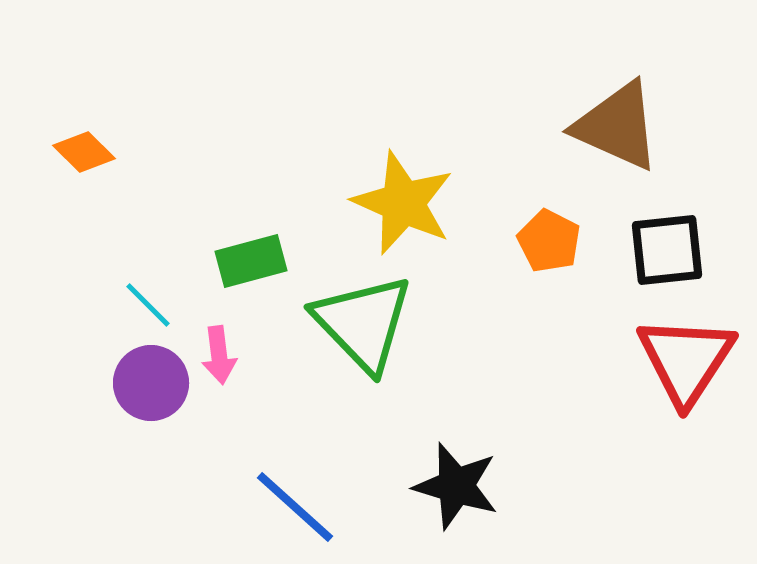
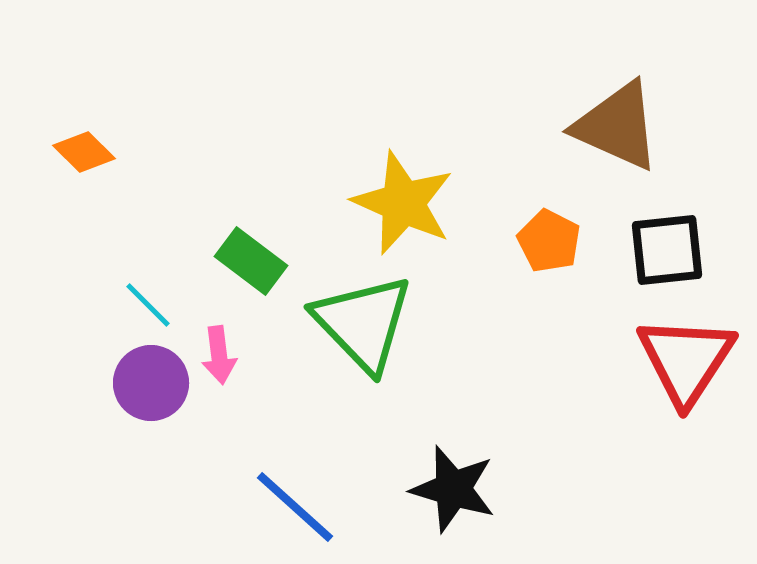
green rectangle: rotated 52 degrees clockwise
black star: moved 3 px left, 3 px down
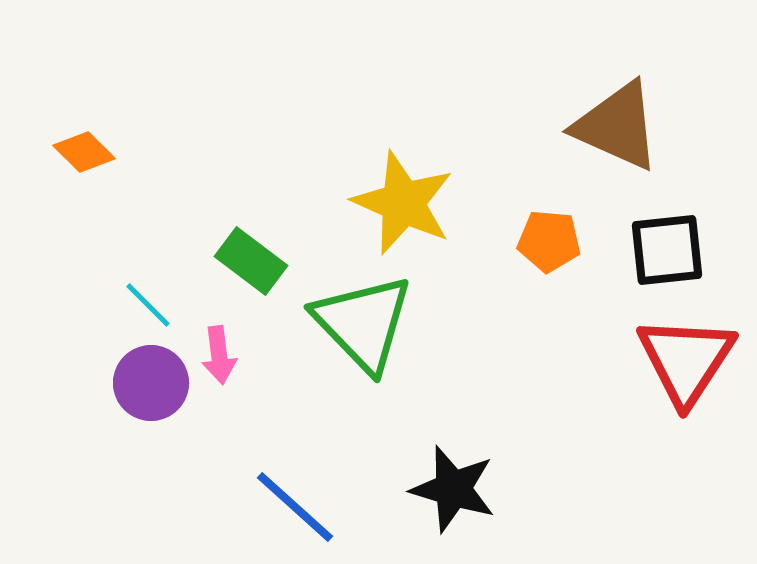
orange pentagon: rotated 22 degrees counterclockwise
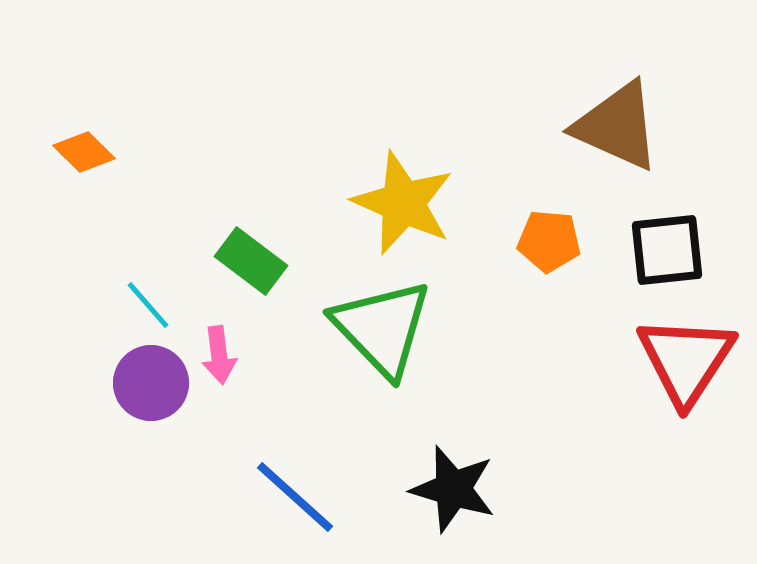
cyan line: rotated 4 degrees clockwise
green triangle: moved 19 px right, 5 px down
blue line: moved 10 px up
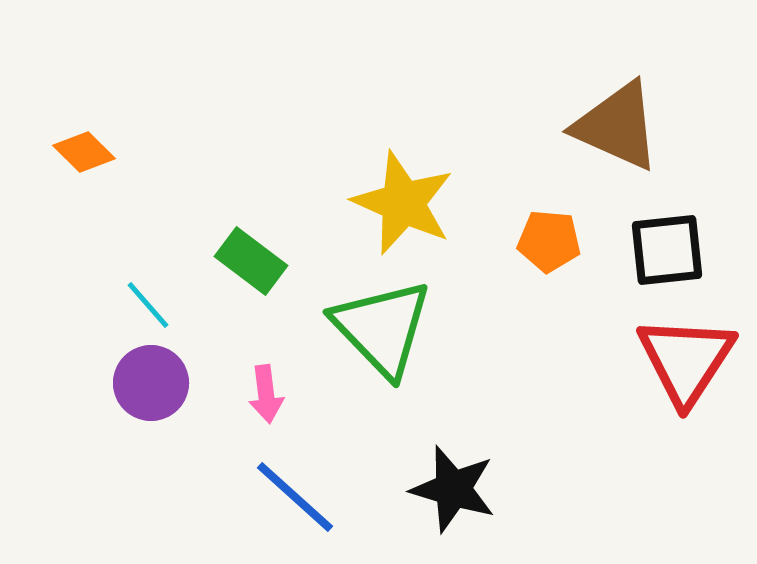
pink arrow: moved 47 px right, 39 px down
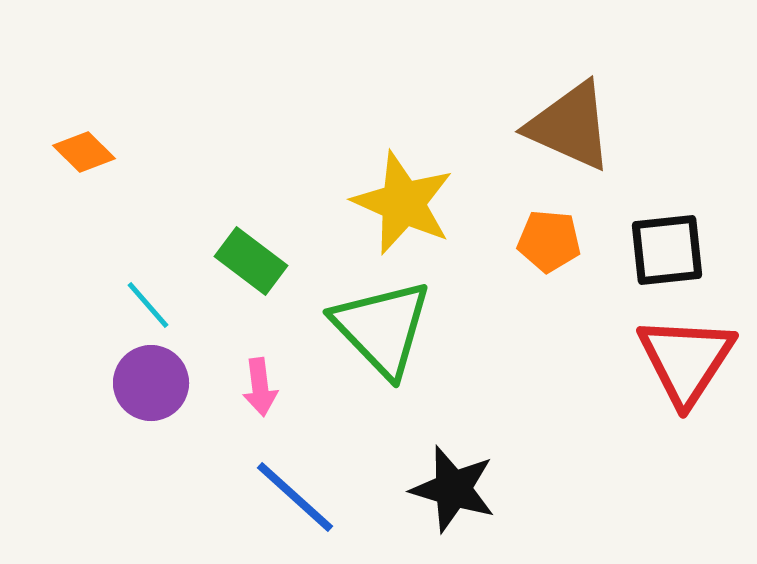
brown triangle: moved 47 px left
pink arrow: moved 6 px left, 7 px up
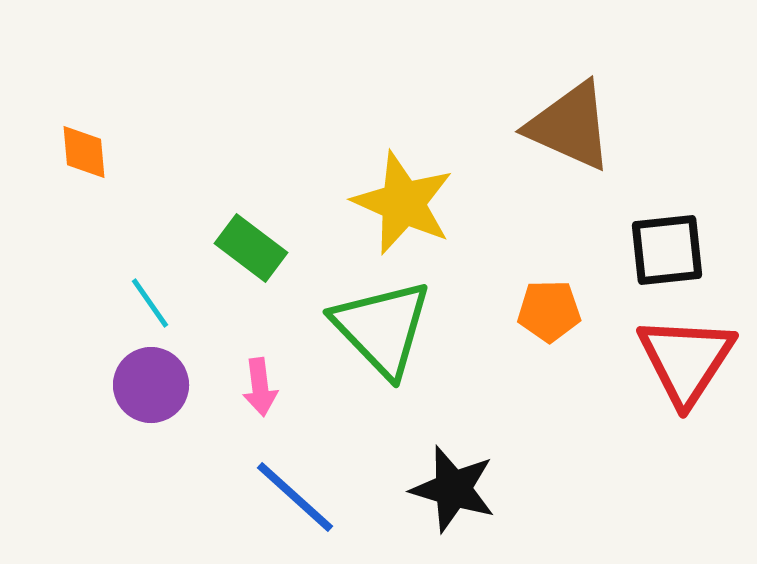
orange diamond: rotated 40 degrees clockwise
orange pentagon: moved 70 px down; rotated 6 degrees counterclockwise
green rectangle: moved 13 px up
cyan line: moved 2 px right, 2 px up; rotated 6 degrees clockwise
purple circle: moved 2 px down
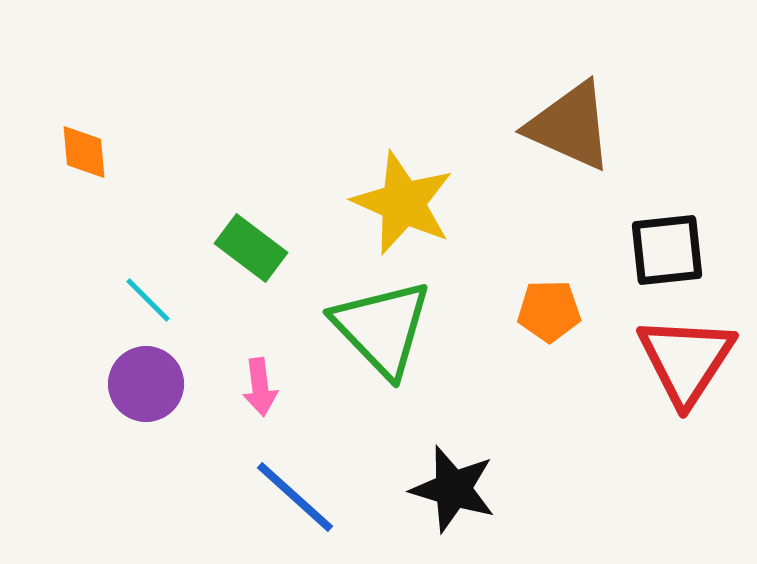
cyan line: moved 2 px left, 3 px up; rotated 10 degrees counterclockwise
purple circle: moved 5 px left, 1 px up
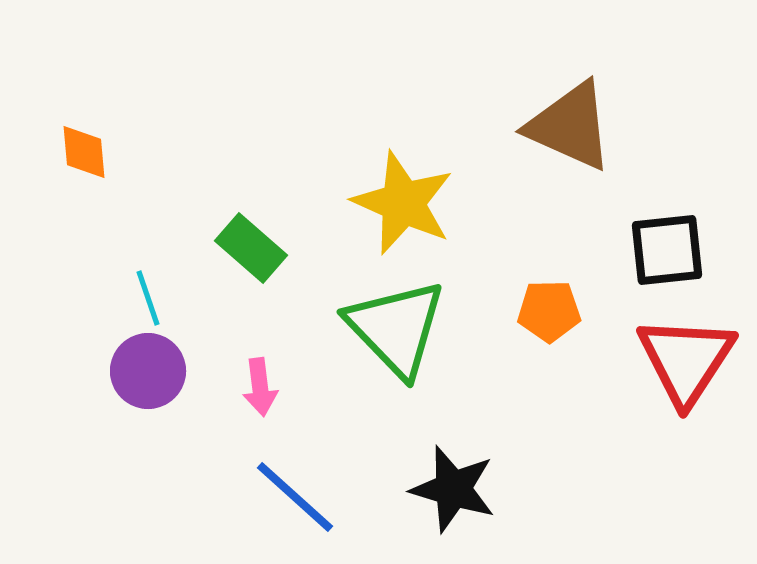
green rectangle: rotated 4 degrees clockwise
cyan line: moved 2 px up; rotated 26 degrees clockwise
green triangle: moved 14 px right
purple circle: moved 2 px right, 13 px up
